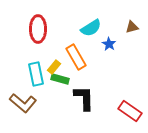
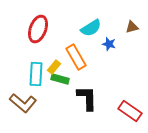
red ellipse: rotated 20 degrees clockwise
blue star: rotated 16 degrees counterclockwise
cyan rectangle: rotated 15 degrees clockwise
black L-shape: moved 3 px right
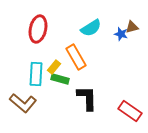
red ellipse: rotated 8 degrees counterclockwise
blue star: moved 12 px right, 10 px up
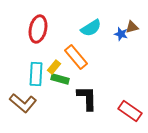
orange rectangle: rotated 10 degrees counterclockwise
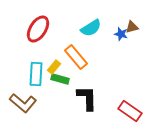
red ellipse: rotated 20 degrees clockwise
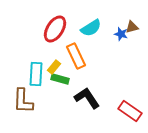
red ellipse: moved 17 px right
orange rectangle: moved 1 px up; rotated 15 degrees clockwise
black L-shape: rotated 32 degrees counterclockwise
brown L-shape: moved 2 px up; rotated 52 degrees clockwise
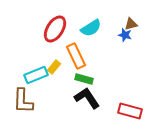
brown triangle: moved 1 px left, 3 px up
blue star: moved 4 px right, 1 px down
cyan rectangle: moved 1 px down; rotated 65 degrees clockwise
green rectangle: moved 24 px right
red rectangle: rotated 20 degrees counterclockwise
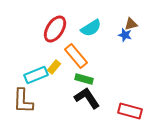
orange rectangle: rotated 15 degrees counterclockwise
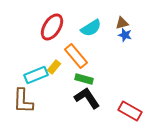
brown triangle: moved 9 px left, 1 px up
red ellipse: moved 3 px left, 2 px up
red rectangle: rotated 15 degrees clockwise
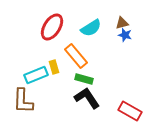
yellow rectangle: rotated 56 degrees counterclockwise
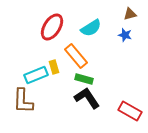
brown triangle: moved 8 px right, 9 px up
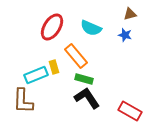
cyan semicircle: rotated 55 degrees clockwise
